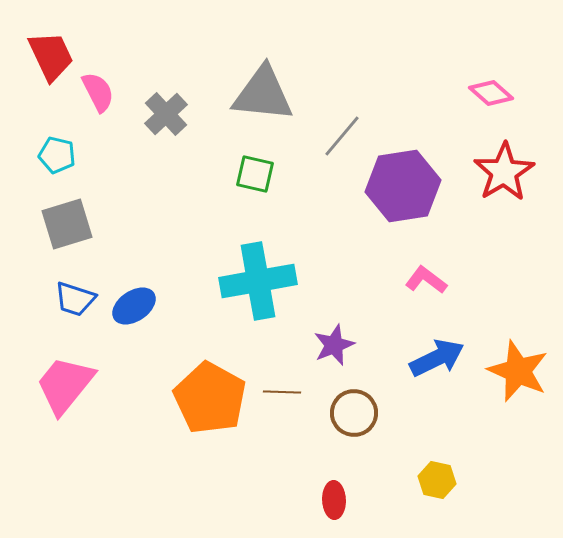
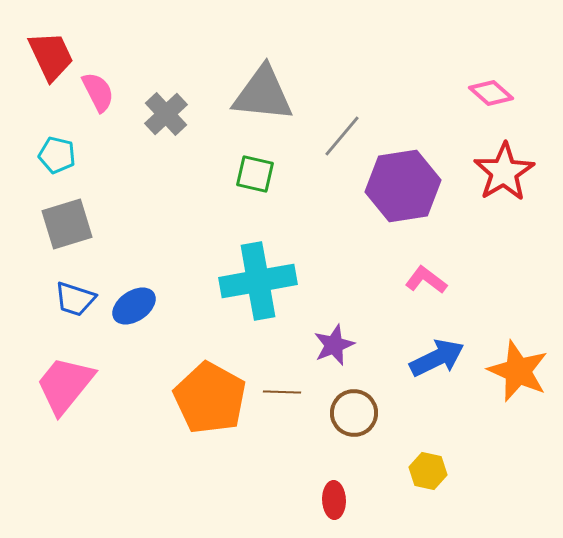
yellow hexagon: moved 9 px left, 9 px up
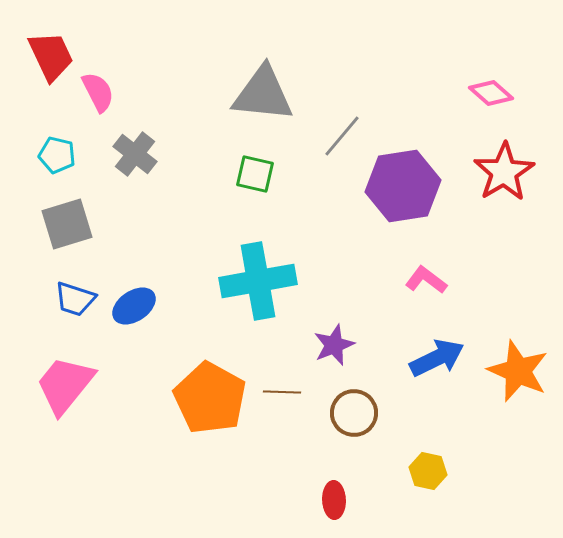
gray cross: moved 31 px left, 40 px down; rotated 9 degrees counterclockwise
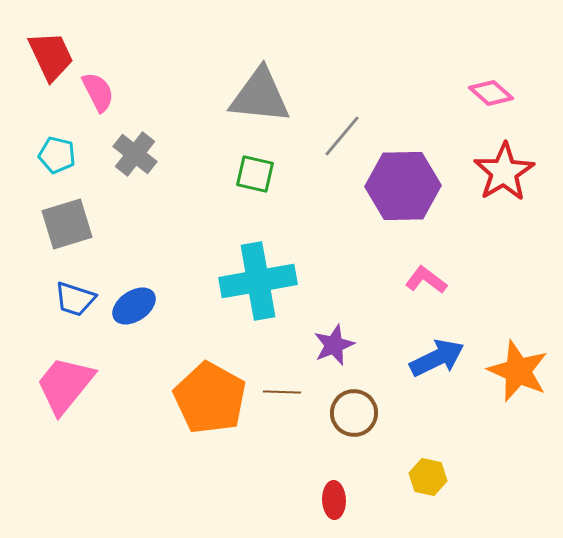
gray triangle: moved 3 px left, 2 px down
purple hexagon: rotated 8 degrees clockwise
yellow hexagon: moved 6 px down
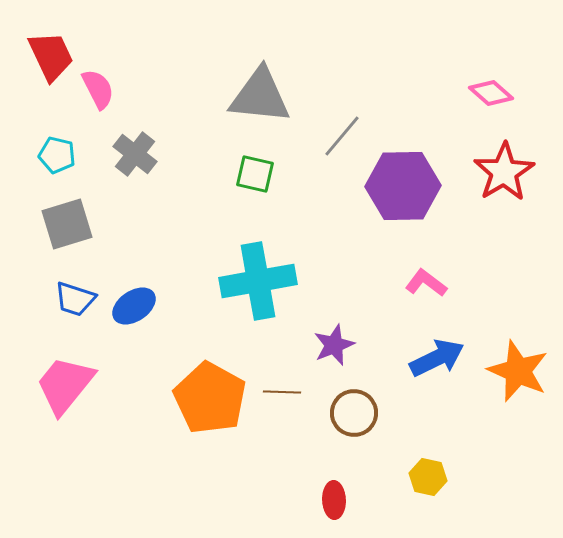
pink semicircle: moved 3 px up
pink L-shape: moved 3 px down
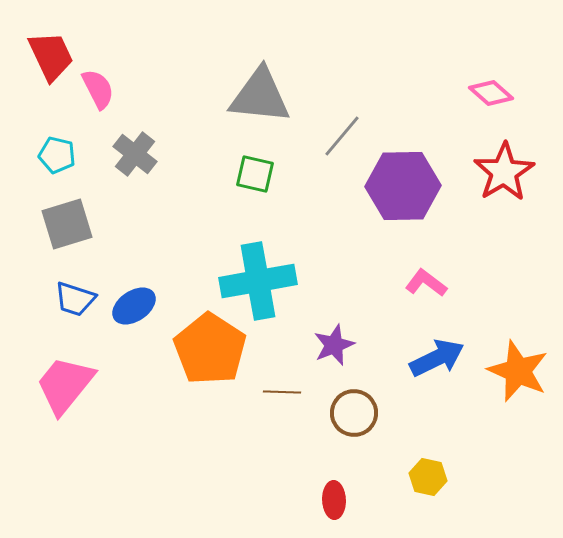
orange pentagon: moved 49 px up; rotated 4 degrees clockwise
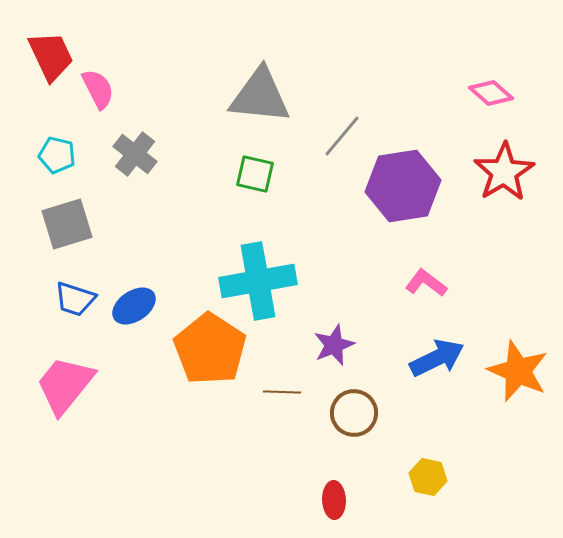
purple hexagon: rotated 8 degrees counterclockwise
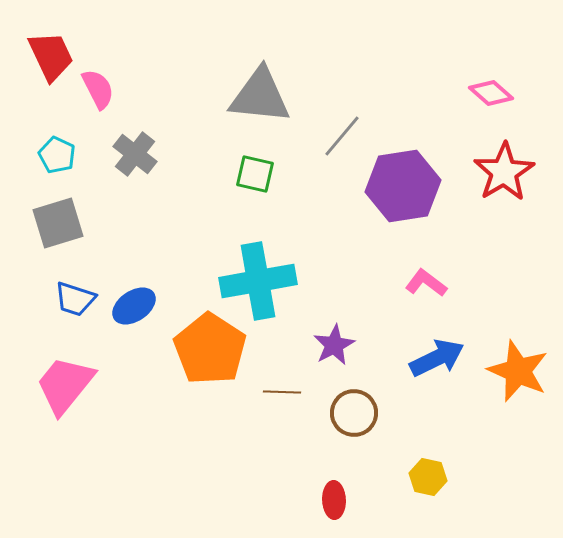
cyan pentagon: rotated 12 degrees clockwise
gray square: moved 9 px left, 1 px up
purple star: rotated 6 degrees counterclockwise
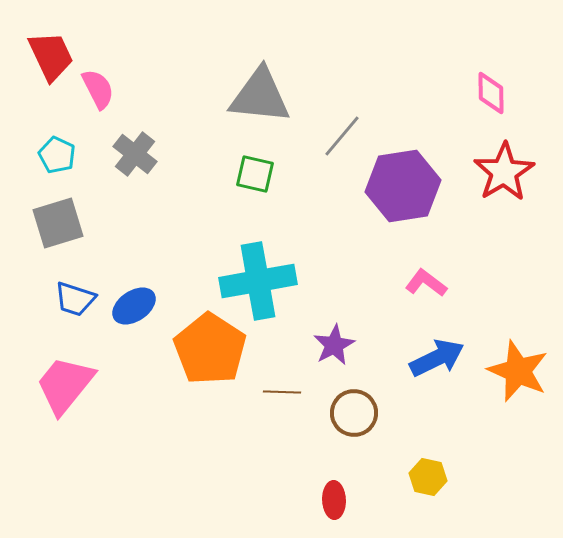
pink diamond: rotated 48 degrees clockwise
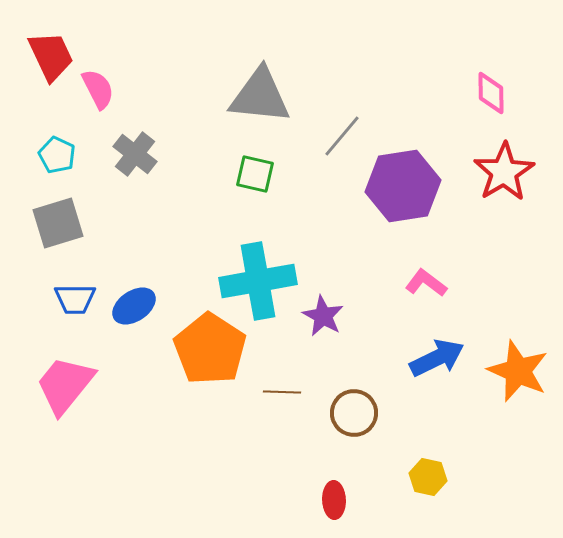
blue trapezoid: rotated 18 degrees counterclockwise
purple star: moved 11 px left, 29 px up; rotated 15 degrees counterclockwise
